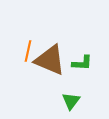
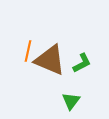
green L-shape: rotated 30 degrees counterclockwise
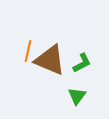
green triangle: moved 6 px right, 5 px up
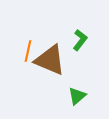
green L-shape: moved 2 px left, 23 px up; rotated 25 degrees counterclockwise
green triangle: rotated 12 degrees clockwise
